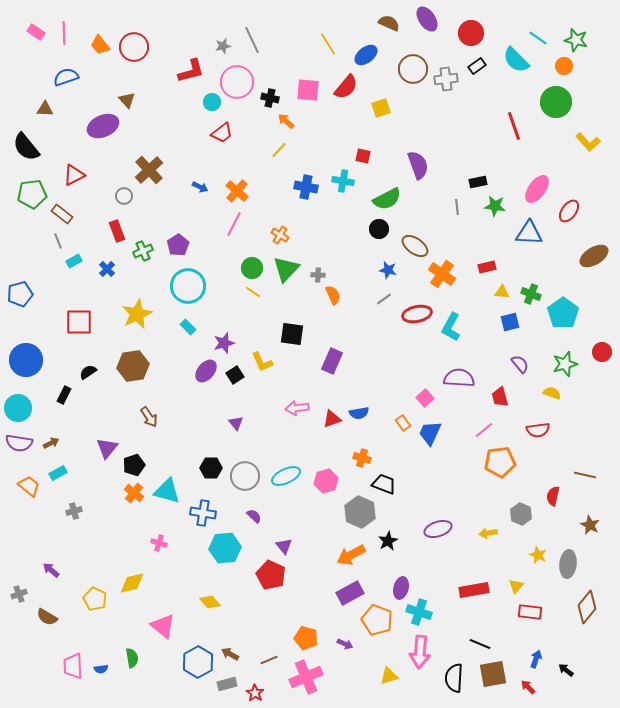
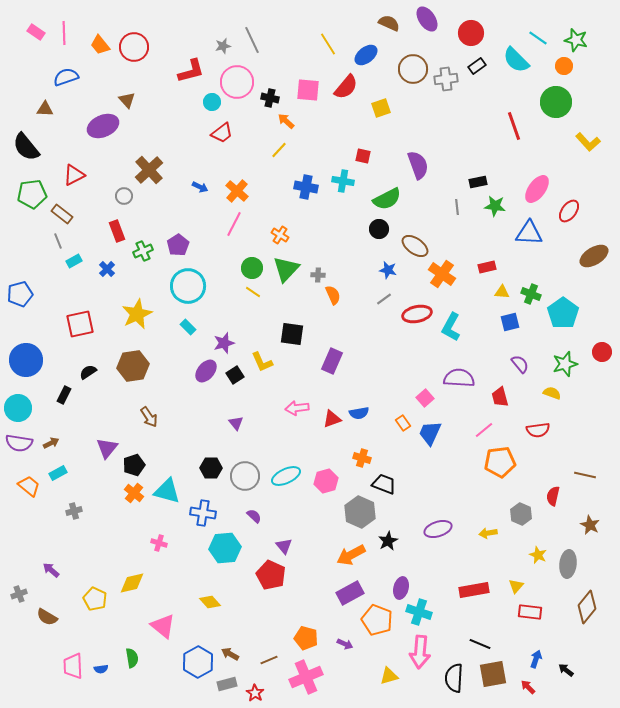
red square at (79, 322): moved 1 px right, 2 px down; rotated 12 degrees counterclockwise
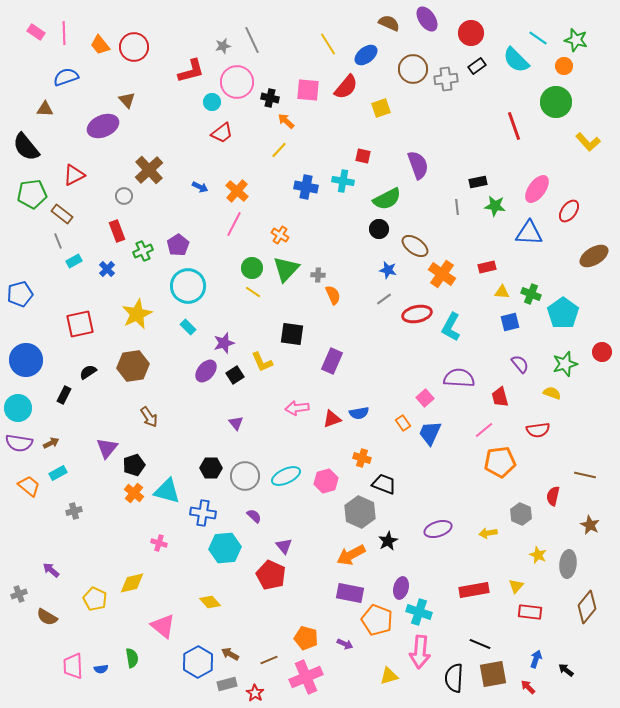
purple rectangle at (350, 593): rotated 40 degrees clockwise
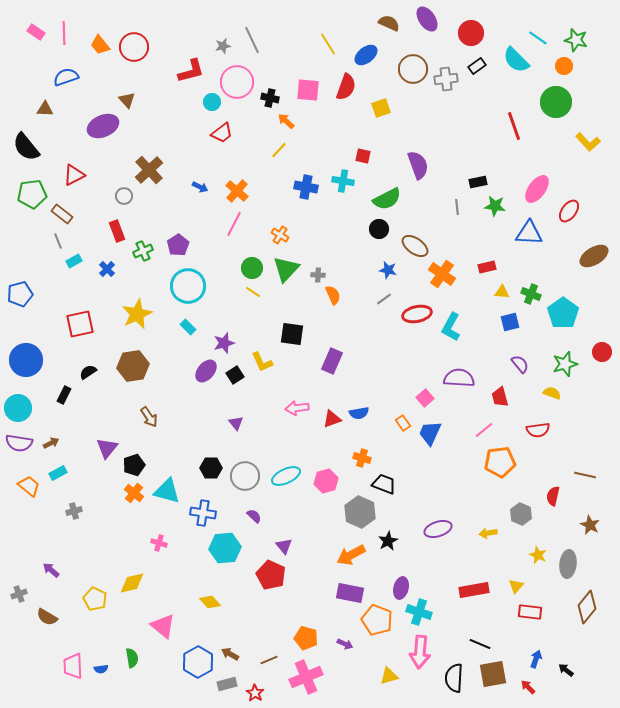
red semicircle at (346, 87): rotated 20 degrees counterclockwise
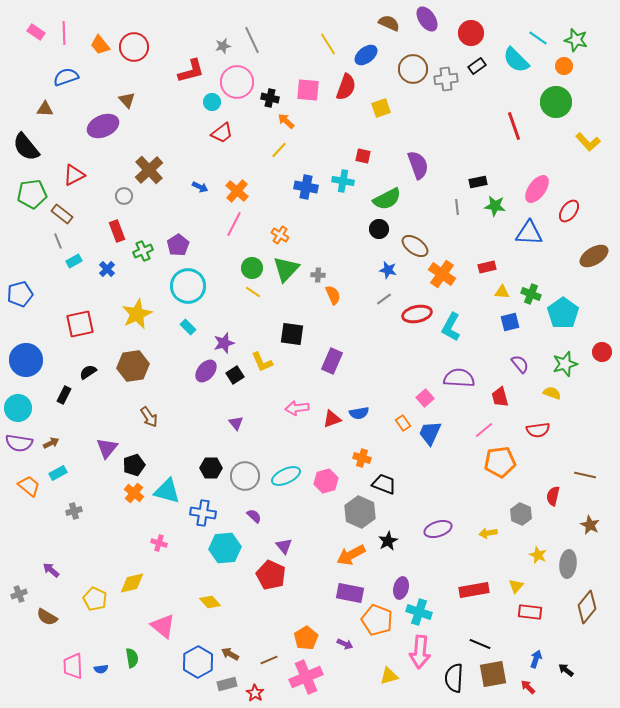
orange pentagon at (306, 638): rotated 25 degrees clockwise
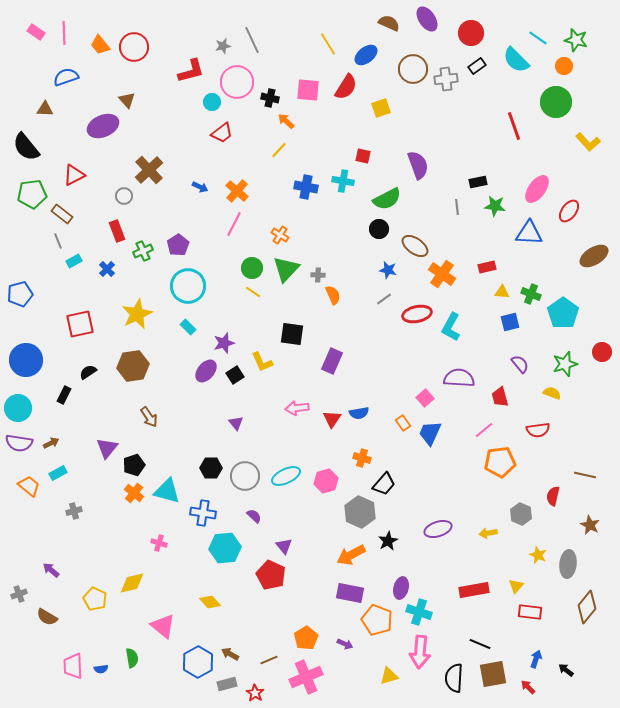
red semicircle at (346, 87): rotated 12 degrees clockwise
red triangle at (332, 419): rotated 36 degrees counterclockwise
black trapezoid at (384, 484): rotated 110 degrees clockwise
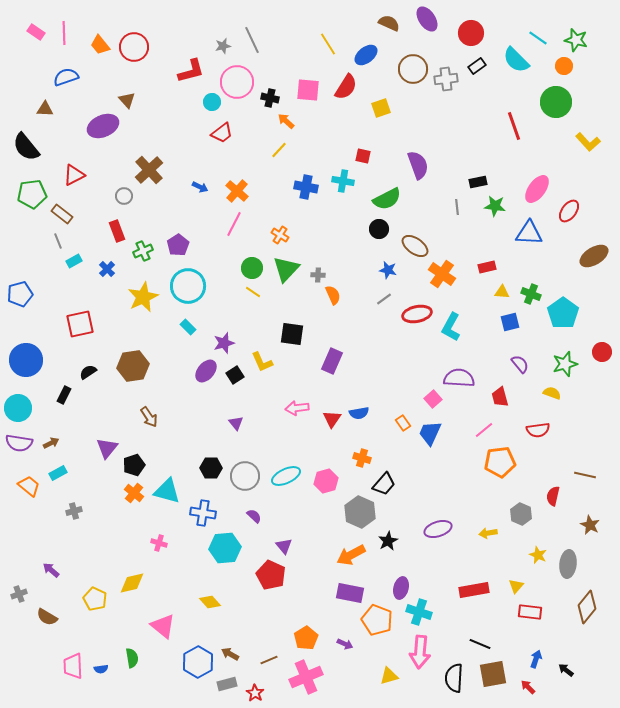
yellow star at (137, 314): moved 6 px right, 17 px up
pink square at (425, 398): moved 8 px right, 1 px down
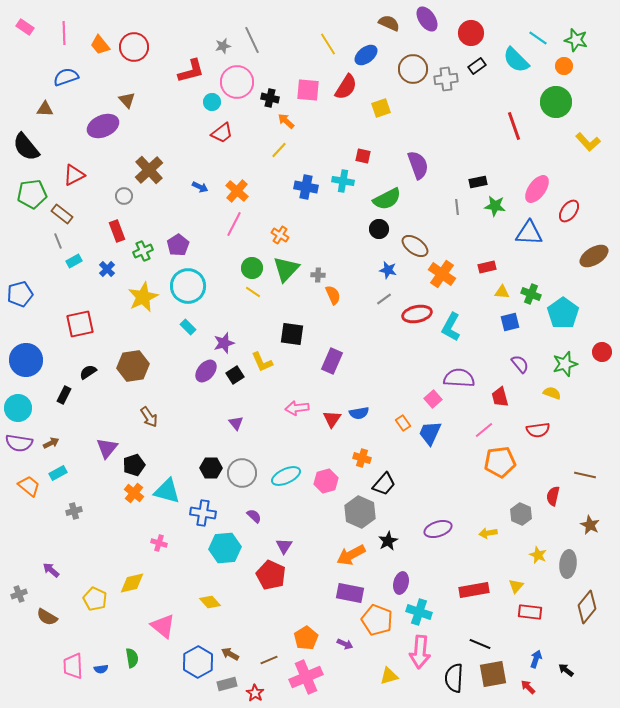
pink rectangle at (36, 32): moved 11 px left, 5 px up
gray circle at (245, 476): moved 3 px left, 3 px up
purple triangle at (284, 546): rotated 12 degrees clockwise
purple ellipse at (401, 588): moved 5 px up
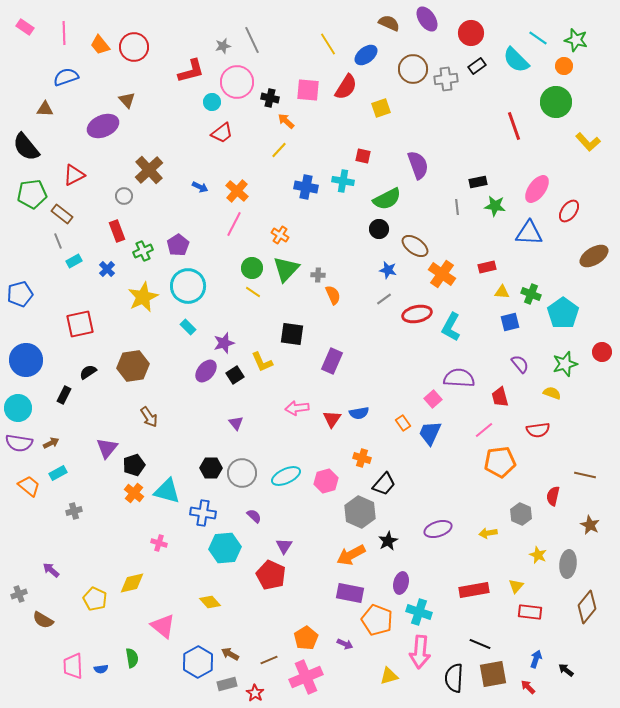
brown semicircle at (47, 617): moved 4 px left, 3 px down
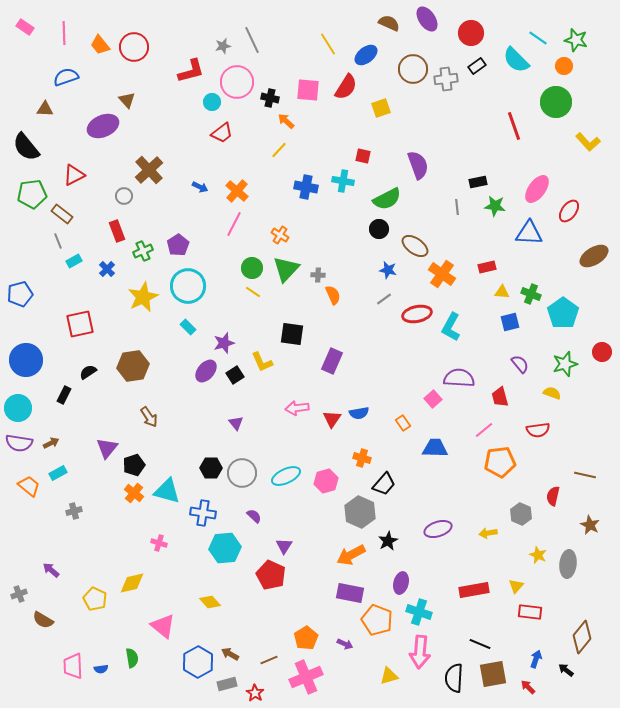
blue trapezoid at (430, 433): moved 5 px right, 15 px down; rotated 68 degrees clockwise
brown diamond at (587, 607): moved 5 px left, 30 px down
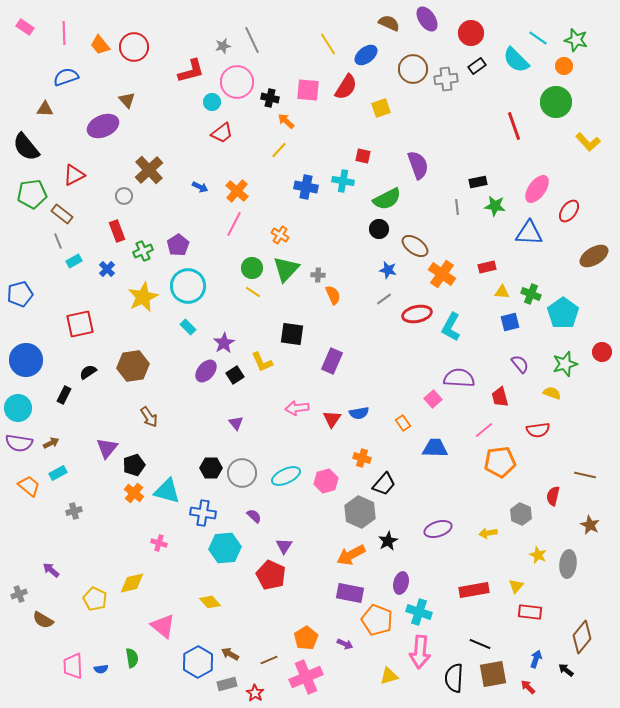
purple star at (224, 343): rotated 15 degrees counterclockwise
